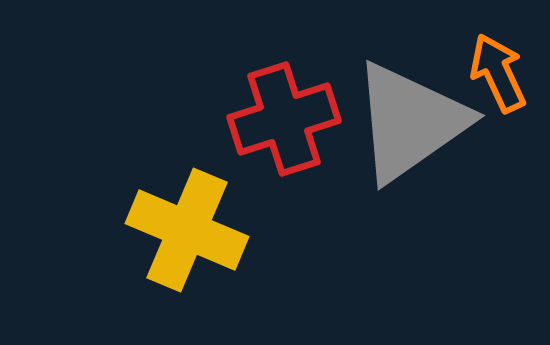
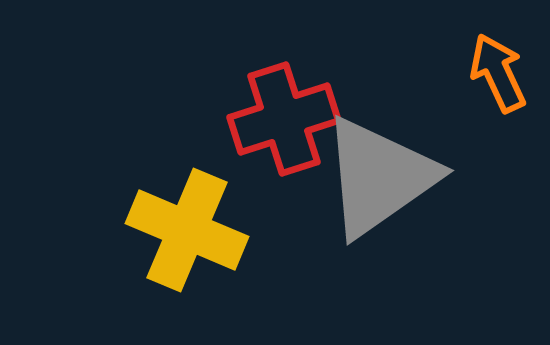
gray triangle: moved 31 px left, 55 px down
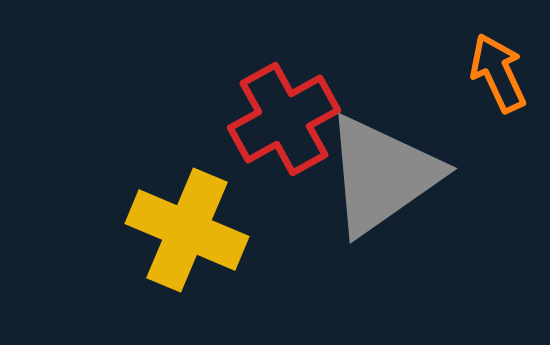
red cross: rotated 11 degrees counterclockwise
gray triangle: moved 3 px right, 2 px up
